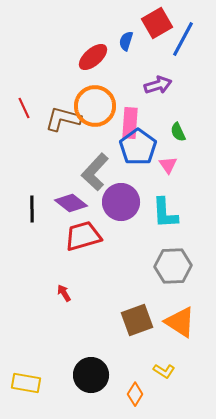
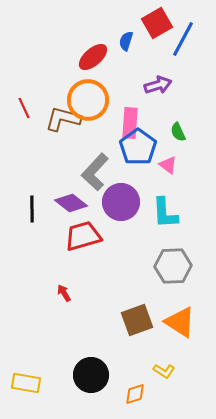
orange circle: moved 7 px left, 6 px up
pink triangle: rotated 18 degrees counterclockwise
orange diamond: rotated 40 degrees clockwise
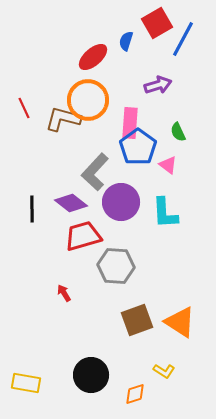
gray hexagon: moved 57 px left; rotated 6 degrees clockwise
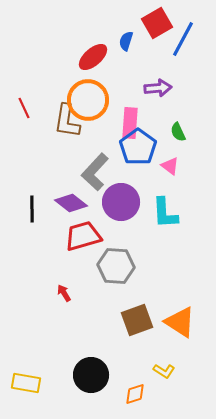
purple arrow: moved 3 px down; rotated 12 degrees clockwise
brown L-shape: moved 4 px right, 2 px down; rotated 96 degrees counterclockwise
pink triangle: moved 2 px right, 1 px down
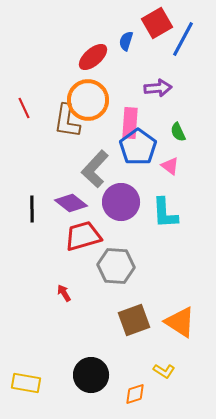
gray L-shape: moved 3 px up
brown square: moved 3 px left
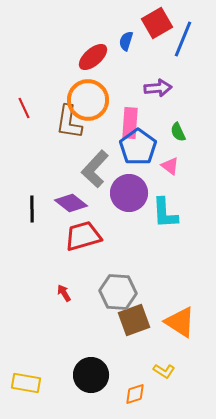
blue line: rotated 6 degrees counterclockwise
brown L-shape: moved 2 px right, 1 px down
purple circle: moved 8 px right, 9 px up
gray hexagon: moved 2 px right, 26 px down
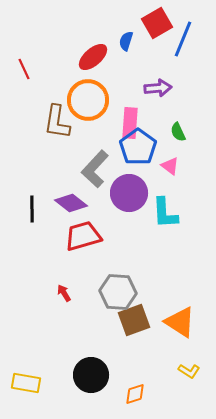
red line: moved 39 px up
brown L-shape: moved 12 px left
yellow L-shape: moved 25 px right
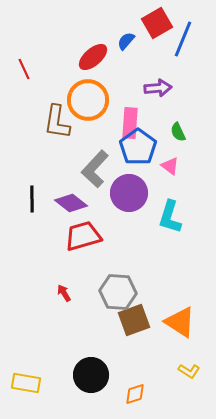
blue semicircle: rotated 24 degrees clockwise
black line: moved 10 px up
cyan L-shape: moved 5 px right, 4 px down; rotated 20 degrees clockwise
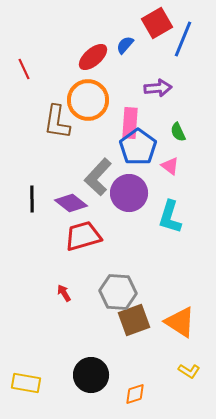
blue semicircle: moved 1 px left, 4 px down
gray L-shape: moved 3 px right, 8 px down
